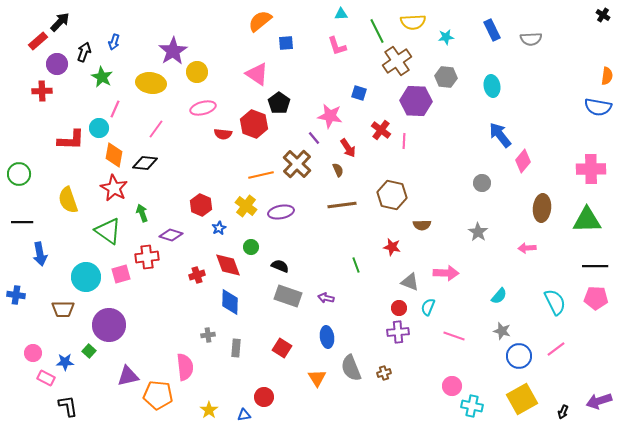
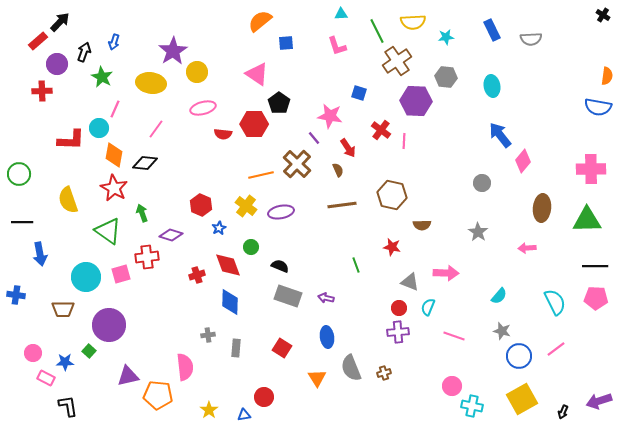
red hexagon at (254, 124): rotated 20 degrees counterclockwise
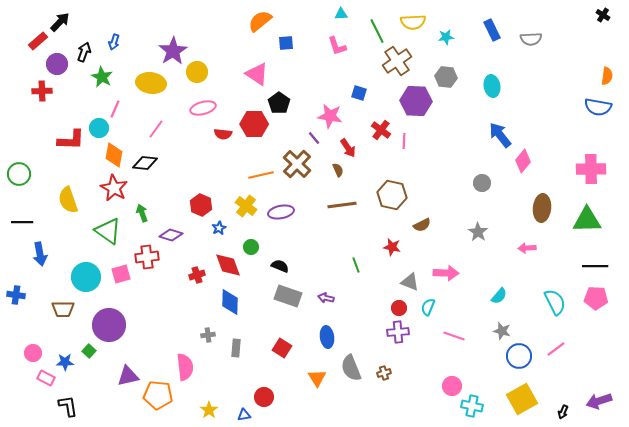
brown semicircle at (422, 225): rotated 24 degrees counterclockwise
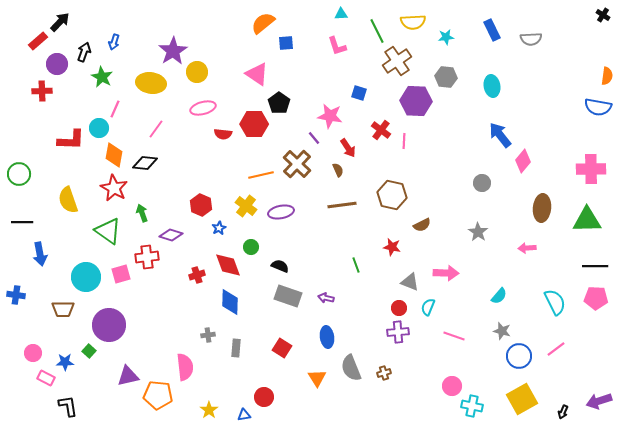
orange semicircle at (260, 21): moved 3 px right, 2 px down
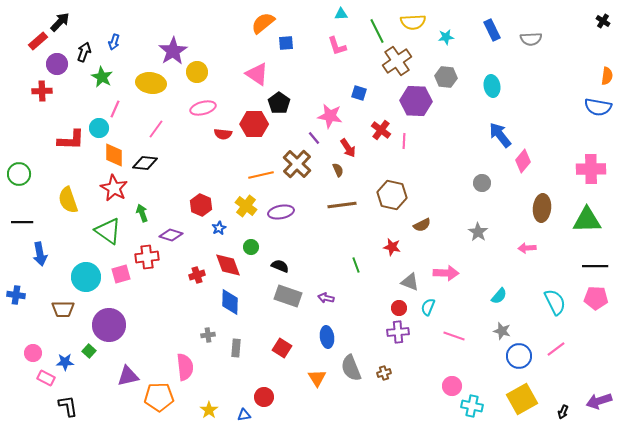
black cross at (603, 15): moved 6 px down
orange diamond at (114, 155): rotated 10 degrees counterclockwise
orange pentagon at (158, 395): moved 1 px right, 2 px down; rotated 8 degrees counterclockwise
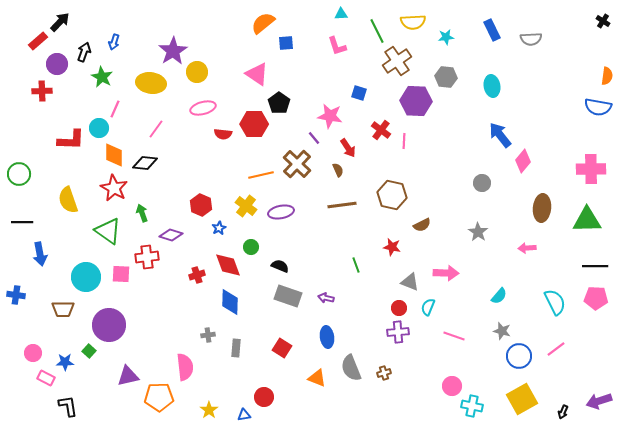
pink square at (121, 274): rotated 18 degrees clockwise
orange triangle at (317, 378): rotated 36 degrees counterclockwise
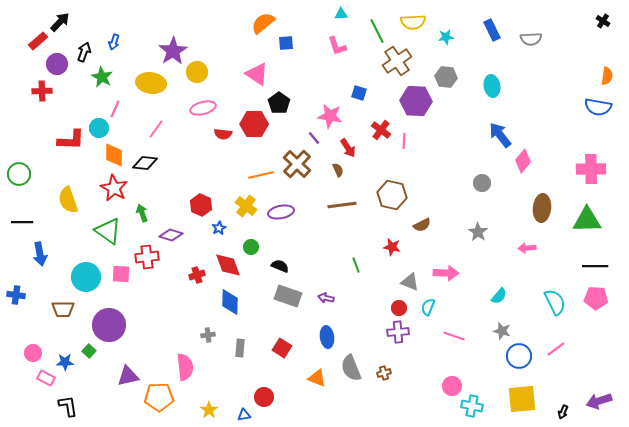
gray rectangle at (236, 348): moved 4 px right
yellow square at (522, 399): rotated 24 degrees clockwise
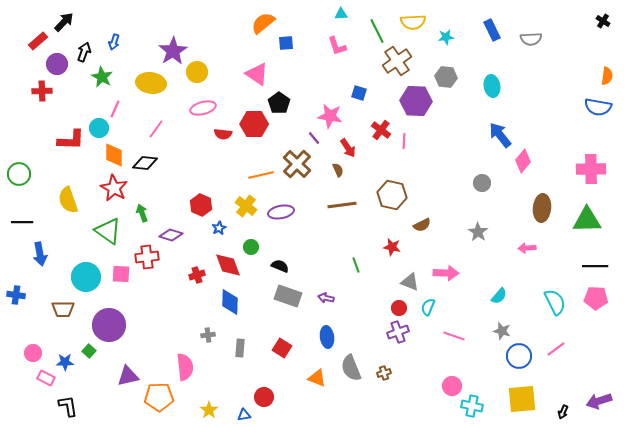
black arrow at (60, 22): moved 4 px right
purple cross at (398, 332): rotated 15 degrees counterclockwise
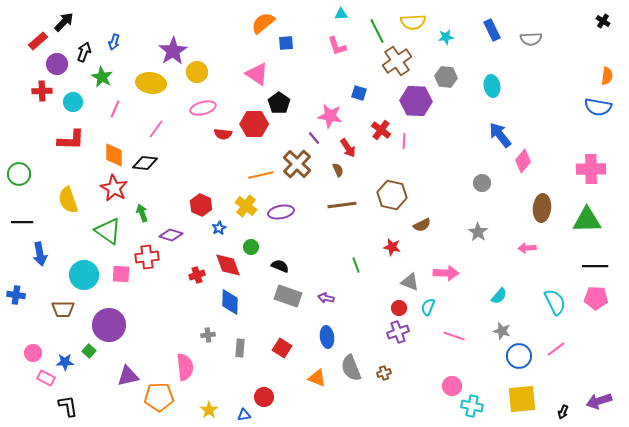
cyan circle at (99, 128): moved 26 px left, 26 px up
cyan circle at (86, 277): moved 2 px left, 2 px up
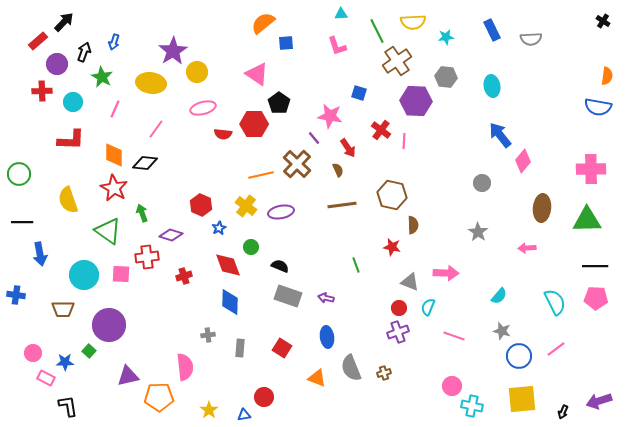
brown semicircle at (422, 225): moved 9 px left; rotated 66 degrees counterclockwise
red cross at (197, 275): moved 13 px left, 1 px down
